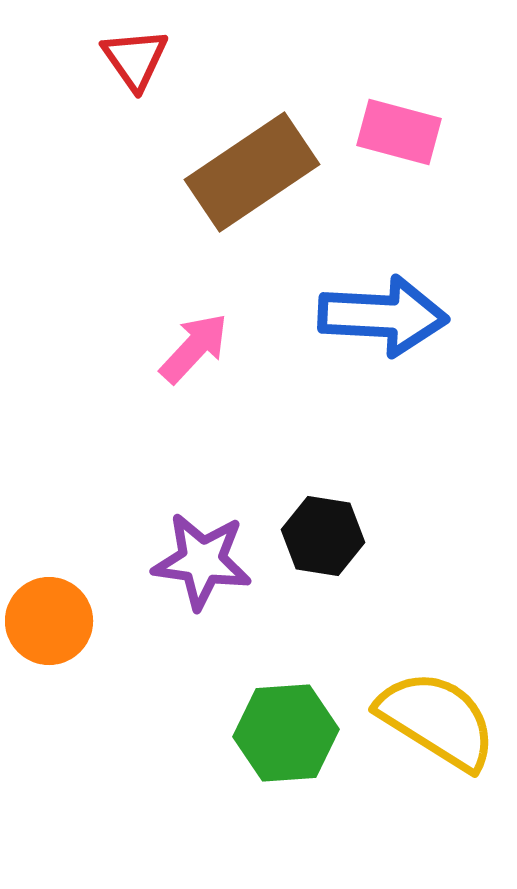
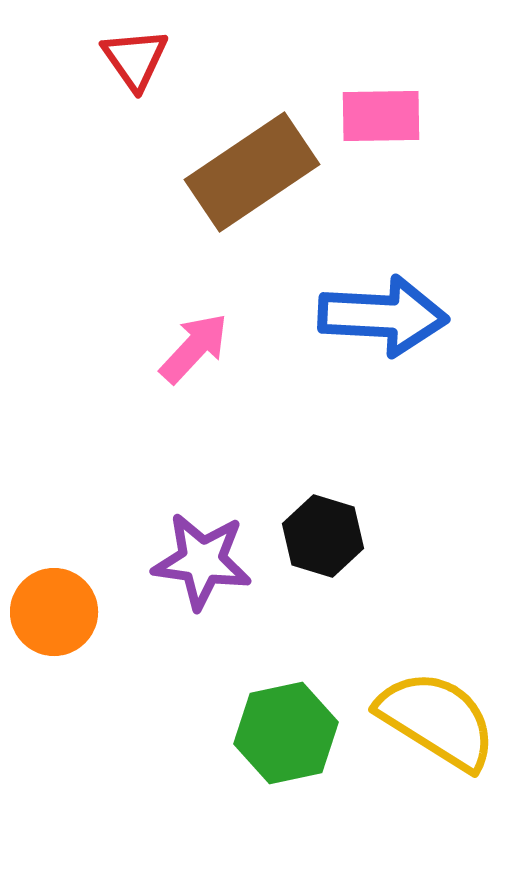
pink rectangle: moved 18 px left, 16 px up; rotated 16 degrees counterclockwise
black hexagon: rotated 8 degrees clockwise
orange circle: moved 5 px right, 9 px up
green hexagon: rotated 8 degrees counterclockwise
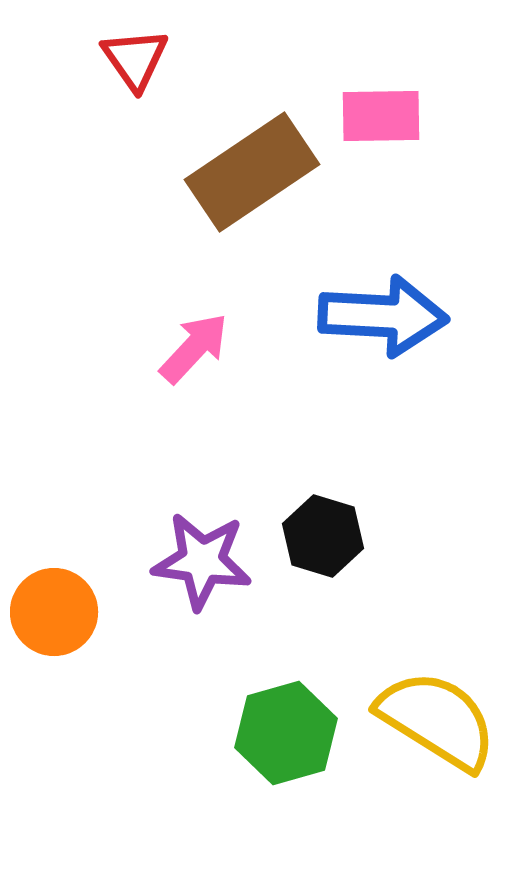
green hexagon: rotated 4 degrees counterclockwise
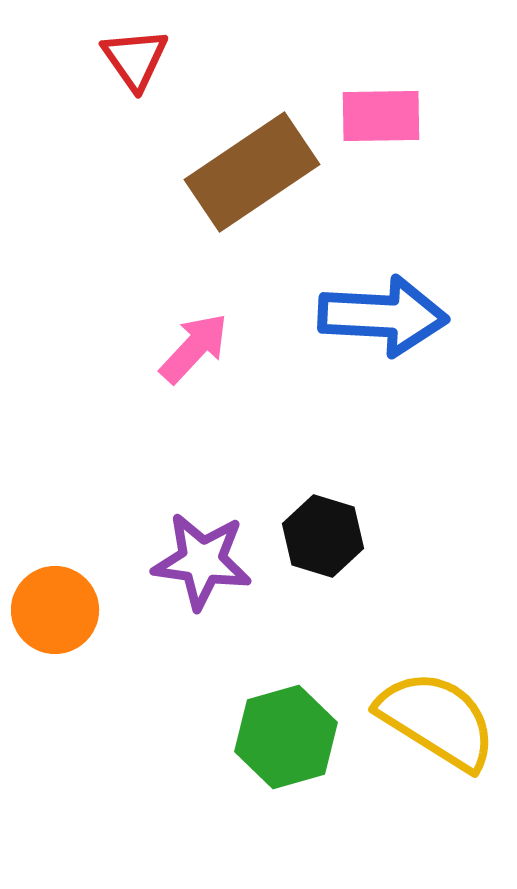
orange circle: moved 1 px right, 2 px up
green hexagon: moved 4 px down
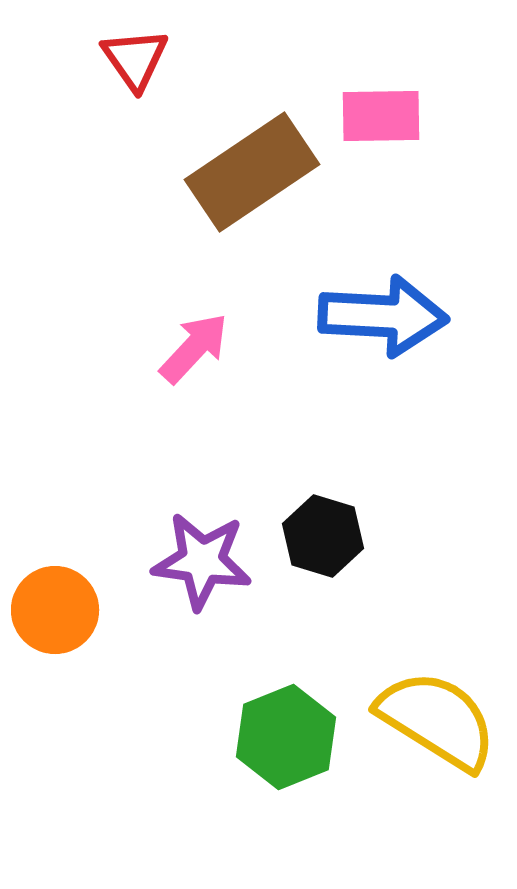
green hexagon: rotated 6 degrees counterclockwise
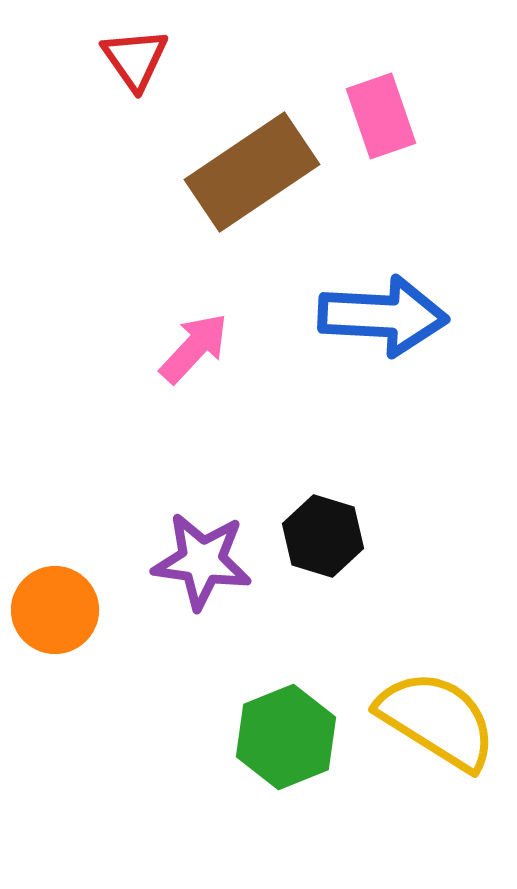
pink rectangle: rotated 72 degrees clockwise
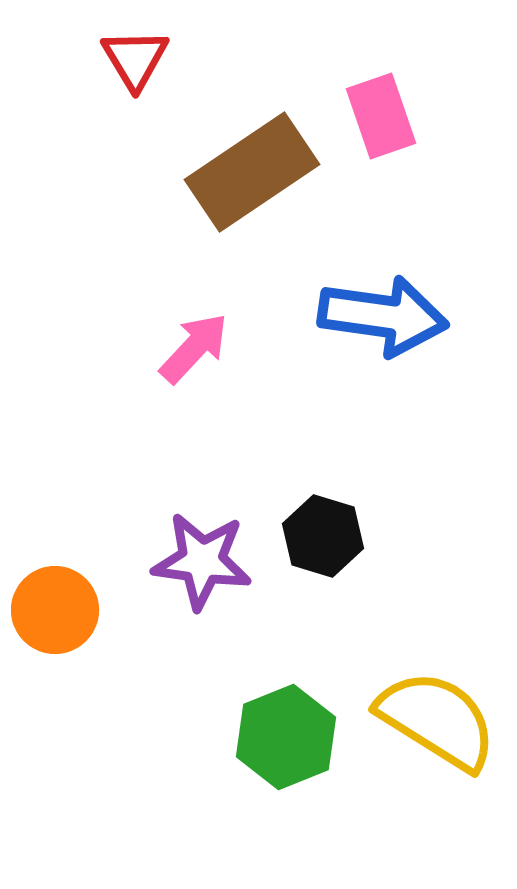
red triangle: rotated 4 degrees clockwise
blue arrow: rotated 5 degrees clockwise
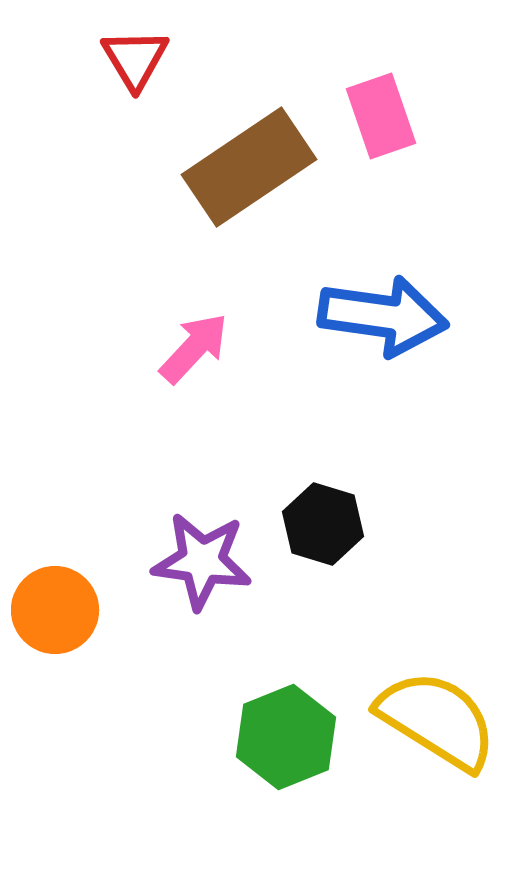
brown rectangle: moved 3 px left, 5 px up
black hexagon: moved 12 px up
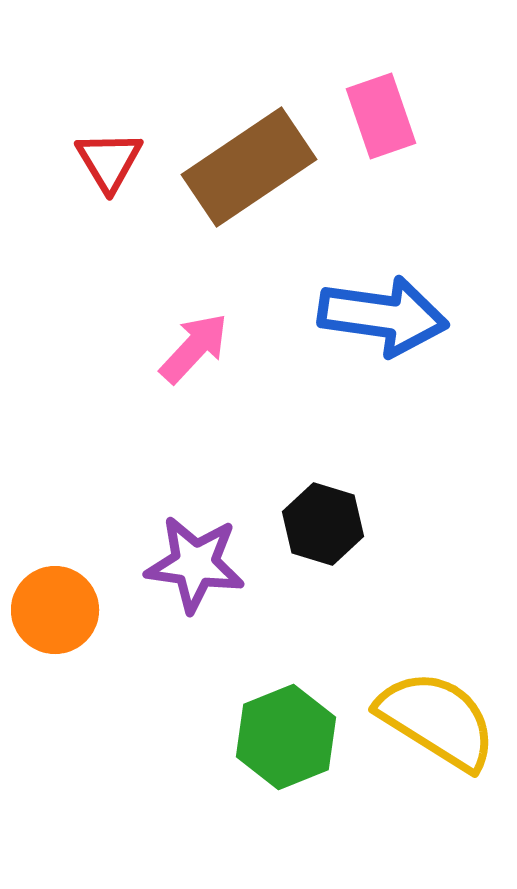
red triangle: moved 26 px left, 102 px down
purple star: moved 7 px left, 3 px down
